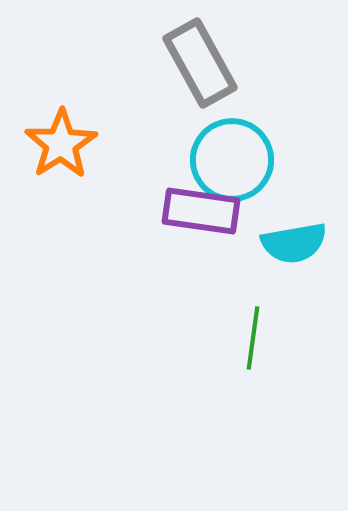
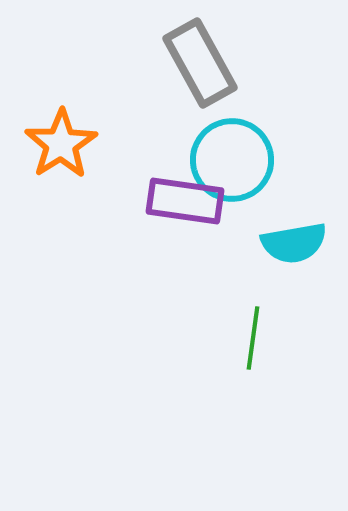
purple rectangle: moved 16 px left, 10 px up
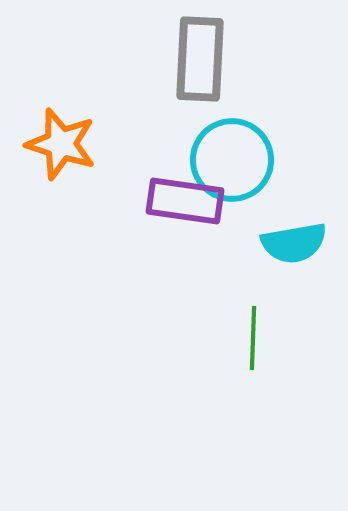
gray rectangle: moved 4 px up; rotated 32 degrees clockwise
orange star: rotated 22 degrees counterclockwise
green line: rotated 6 degrees counterclockwise
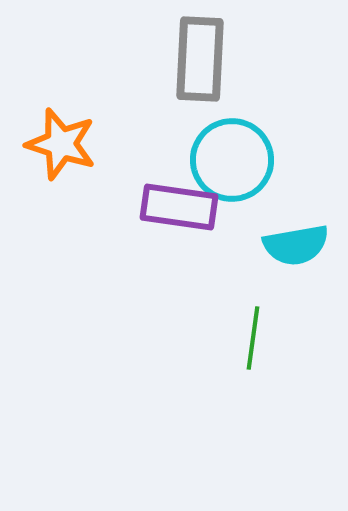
purple rectangle: moved 6 px left, 6 px down
cyan semicircle: moved 2 px right, 2 px down
green line: rotated 6 degrees clockwise
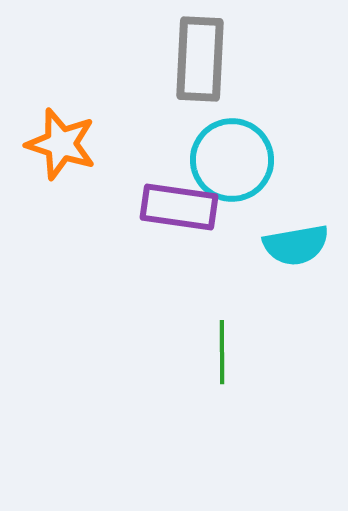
green line: moved 31 px left, 14 px down; rotated 8 degrees counterclockwise
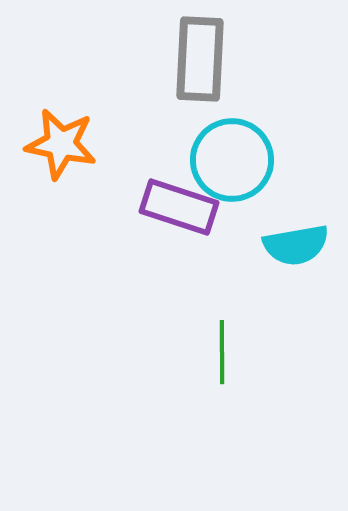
orange star: rotated 6 degrees counterclockwise
purple rectangle: rotated 10 degrees clockwise
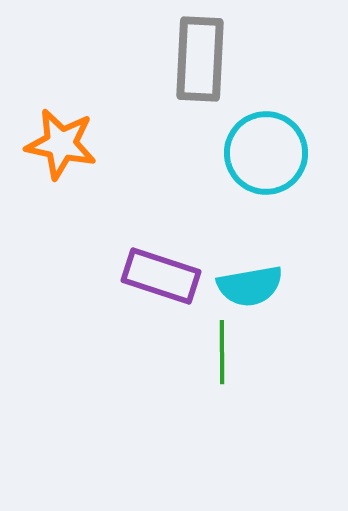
cyan circle: moved 34 px right, 7 px up
purple rectangle: moved 18 px left, 69 px down
cyan semicircle: moved 46 px left, 41 px down
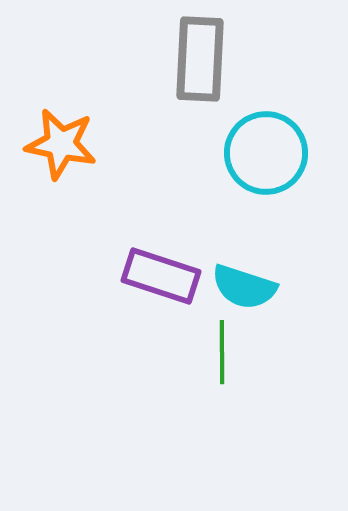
cyan semicircle: moved 6 px left, 1 px down; rotated 28 degrees clockwise
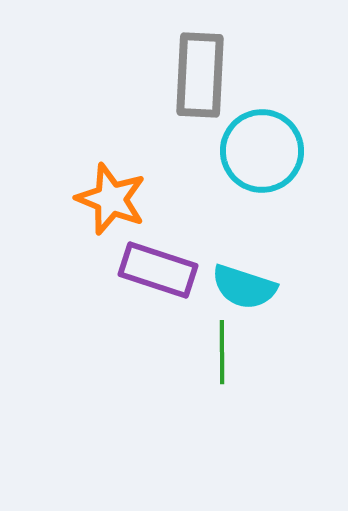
gray rectangle: moved 16 px down
orange star: moved 50 px right, 55 px down; rotated 10 degrees clockwise
cyan circle: moved 4 px left, 2 px up
purple rectangle: moved 3 px left, 6 px up
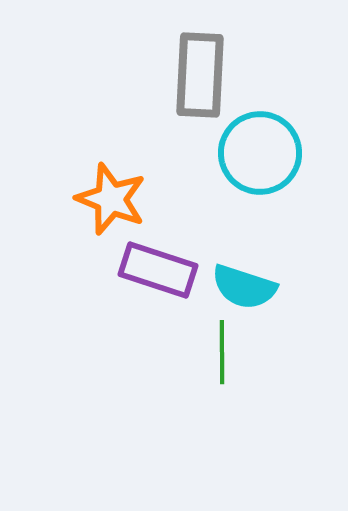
cyan circle: moved 2 px left, 2 px down
